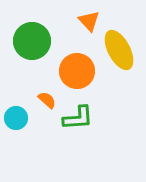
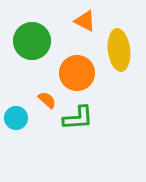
orange triangle: moved 4 px left; rotated 20 degrees counterclockwise
yellow ellipse: rotated 21 degrees clockwise
orange circle: moved 2 px down
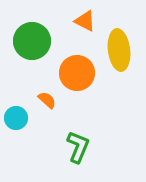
green L-shape: moved 29 px down; rotated 64 degrees counterclockwise
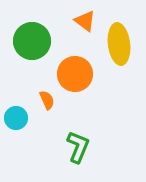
orange triangle: rotated 10 degrees clockwise
yellow ellipse: moved 6 px up
orange circle: moved 2 px left, 1 px down
orange semicircle: rotated 24 degrees clockwise
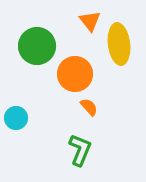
orange triangle: moved 5 px right; rotated 15 degrees clockwise
green circle: moved 5 px right, 5 px down
orange semicircle: moved 42 px right, 7 px down; rotated 18 degrees counterclockwise
green L-shape: moved 2 px right, 3 px down
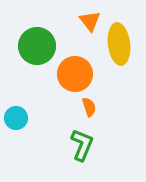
orange semicircle: rotated 24 degrees clockwise
green L-shape: moved 2 px right, 5 px up
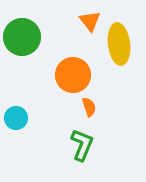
green circle: moved 15 px left, 9 px up
orange circle: moved 2 px left, 1 px down
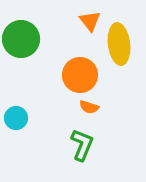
green circle: moved 1 px left, 2 px down
orange circle: moved 7 px right
orange semicircle: rotated 126 degrees clockwise
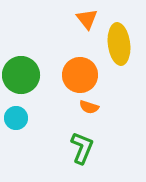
orange triangle: moved 3 px left, 2 px up
green circle: moved 36 px down
green L-shape: moved 3 px down
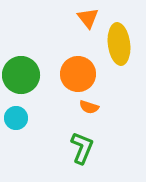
orange triangle: moved 1 px right, 1 px up
orange circle: moved 2 px left, 1 px up
